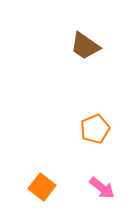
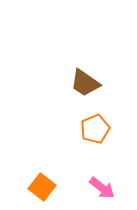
brown trapezoid: moved 37 px down
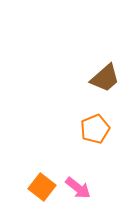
brown trapezoid: moved 20 px right, 5 px up; rotated 76 degrees counterclockwise
pink arrow: moved 24 px left
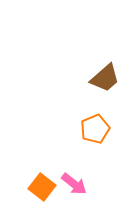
pink arrow: moved 4 px left, 4 px up
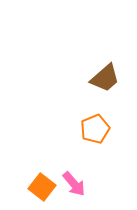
pink arrow: rotated 12 degrees clockwise
